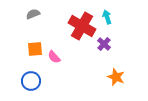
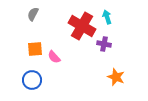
gray semicircle: rotated 40 degrees counterclockwise
purple cross: rotated 32 degrees counterclockwise
blue circle: moved 1 px right, 1 px up
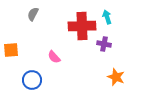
red cross: rotated 32 degrees counterclockwise
orange square: moved 24 px left, 1 px down
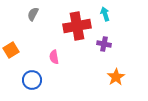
cyan arrow: moved 2 px left, 3 px up
red cross: moved 5 px left; rotated 8 degrees counterclockwise
orange square: rotated 28 degrees counterclockwise
pink semicircle: rotated 32 degrees clockwise
orange star: rotated 18 degrees clockwise
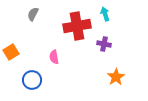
orange square: moved 2 px down
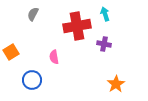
orange star: moved 7 px down
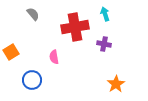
gray semicircle: rotated 112 degrees clockwise
red cross: moved 2 px left, 1 px down
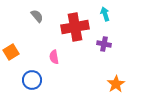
gray semicircle: moved 4 px right, 2 px down
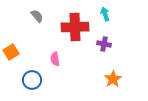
red cross: rotated 8 degrees clockwise
pink semicircle: moved 1 px right, 2 px down
orange star: moved 3 px left, 5 px up
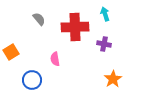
gray semicircle: moved 2 px right, 3 px down
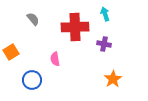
gray semicircle: moved 6 px left
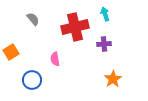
red cross: rotated 12 degrees counterclockwise
purple cross: rotated 16 degrees counterclockwise
